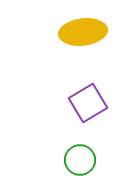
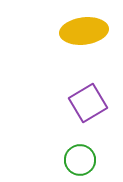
yellow ellipse: moved 1 px right, 1 px up
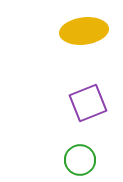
purple square: rotated 9 degrees clockwise
